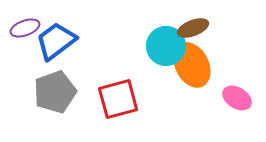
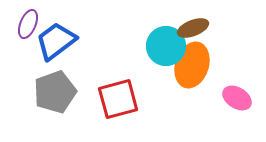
purple ellipse: moved 3 px right, 4 px up; rotated 48 degrees counterclockwise
orange ellipse: rotated 45 degrees clockwise
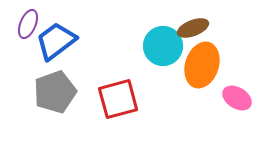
cyan circle: moved 3 px left
orange ellipse: moved 10 px right
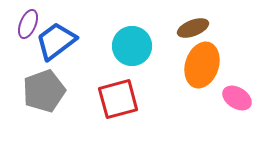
cyan circle: moved 31 px left
gray pentagon: moved 11 px left, 1 px up
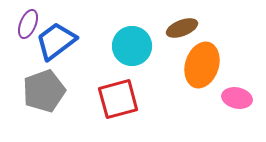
brown ellipse: moved 11 px left
pink ellipse: rotated 20 degrees counterclockwise
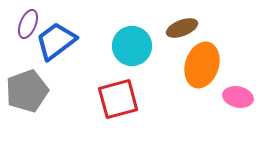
gray pentagon: moved 17 px left
pink ellipse: moved 1 px right, 1 px up
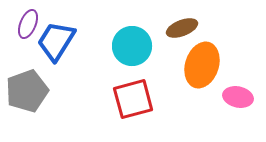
blue trapezoid: rotated 21 degrees counterclockwise
red square: moved 15 px right
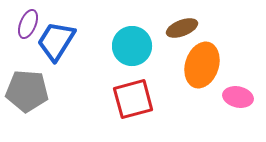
gray pentagon: rotated 24 degrees clockwise
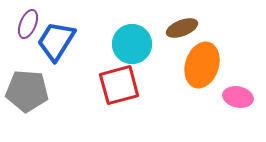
cyan circle: moved 2 px up
red square: moved 14 px left, 14 px up
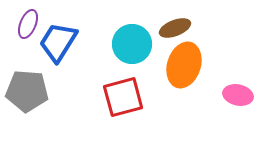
brown ellipse: moved 7 px left
blue trapezoid: moved 2 px right, 1 px down
orange ellipse: moved 18 px left
red square: moved 4 px right, 12 px down
pink ellipse: moved 2 px up
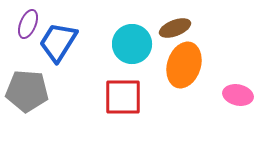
red square: rotated 15 degrees clockwise
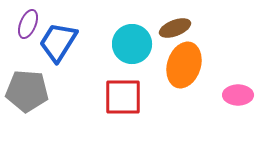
pink ellipse: rotated 12 degrees counterclockwise
